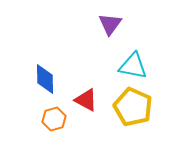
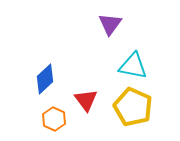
blue diamond: rotated 48 degrees clockwise
red triangle: rotated 25 degrees clockwise
orange hexagon: rotated 20 degrees counterclockwise
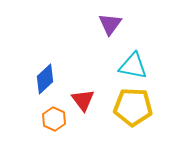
red triangle: moved 3 px left
yellow pentagon: rotated 21 degrees counterclockwise
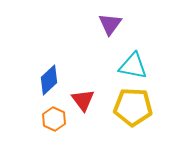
blue diamond: moved 4 px right, 1 px down
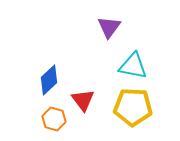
purple triangle: moved 1 px left, 3 px down
orange hexagon: rotated 10 degrees counterclockwise
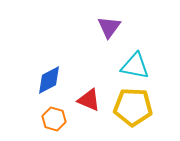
cyan triangle: moved 2 px right
blue diamond: rotated 16 degrees clockwise
red triangle: moved 6 px right; rotated 30 degrees counterclockwise
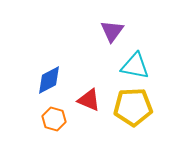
purple triangle: moved 3 px right, 4 px down
yellow pentagon: rotated 6 degrees counterclockwise
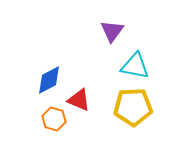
red triangle: moved 10 px left
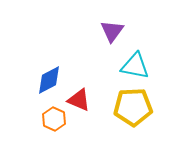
orange hexagon: rotated 10 degrees clockwise
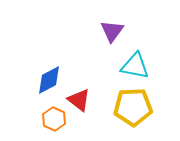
red triangle: rotated 15 degrees clockwise
